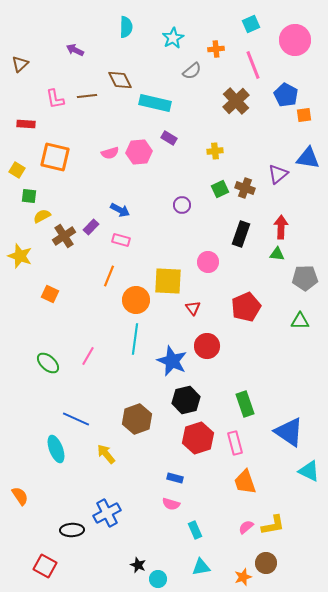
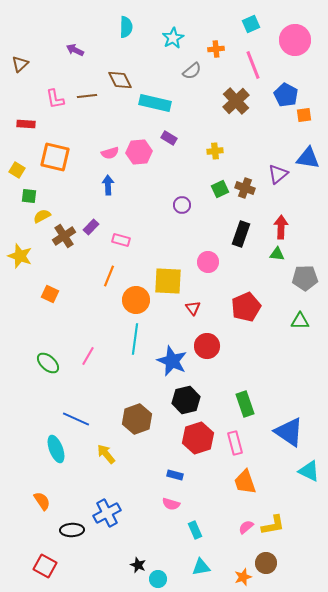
blue arrow at (120, 210): moved 12 px left, 25 px up; rotated 120 degrees counterclockwise
blue rectangle at (175, 478): moved 3 px up
orange semicircle at (20, 496): moved 22 px right, 5 px down
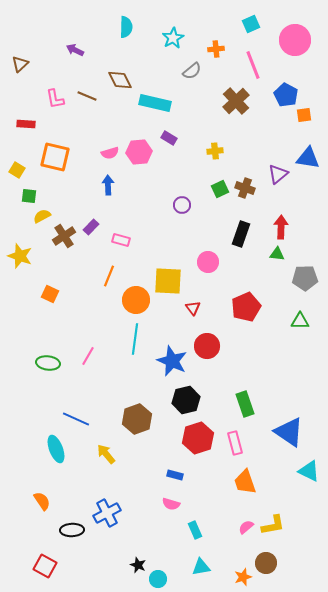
brown line at (87, 96): rotated 30 degrees clockwise
green ellipse at (48, 363): rotated 35 degrees counterclockwise
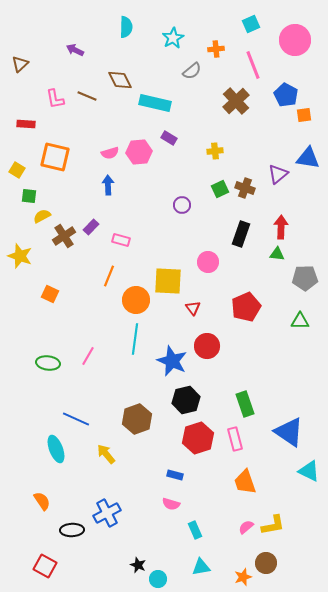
pink rectangle at (235, 443): moved 4 px up
